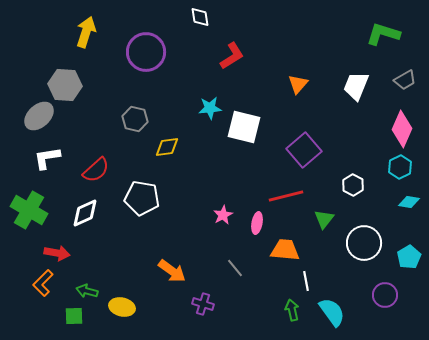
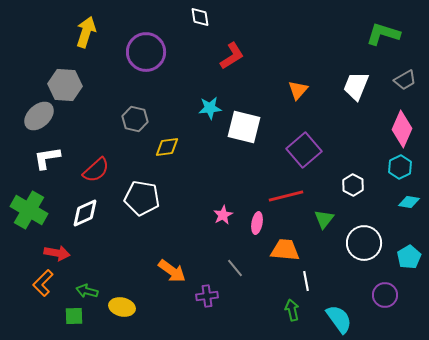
orange triangle at (298, 84): moved 6 px down
purple cross at (203, 304): moved 4 px right, 8 px up; rotated 25 degrees counterclockwise
cyan semicircle at (332, 312): moved 7 px right, 7 px down
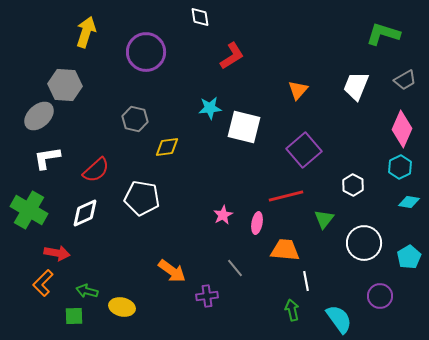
purple circle at (385, 295): moved 5 px left, 1 px down
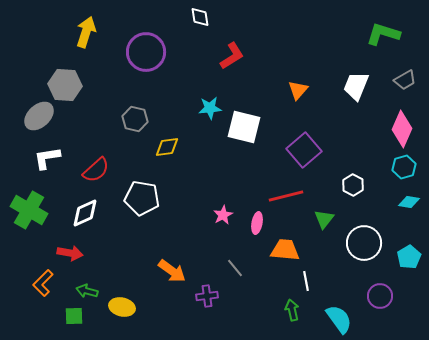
cyan hexagon at (400, 167): moved 4 px right; rotated 10 degrees clockwise
red arrow at (57, 253): moved 13 px right
